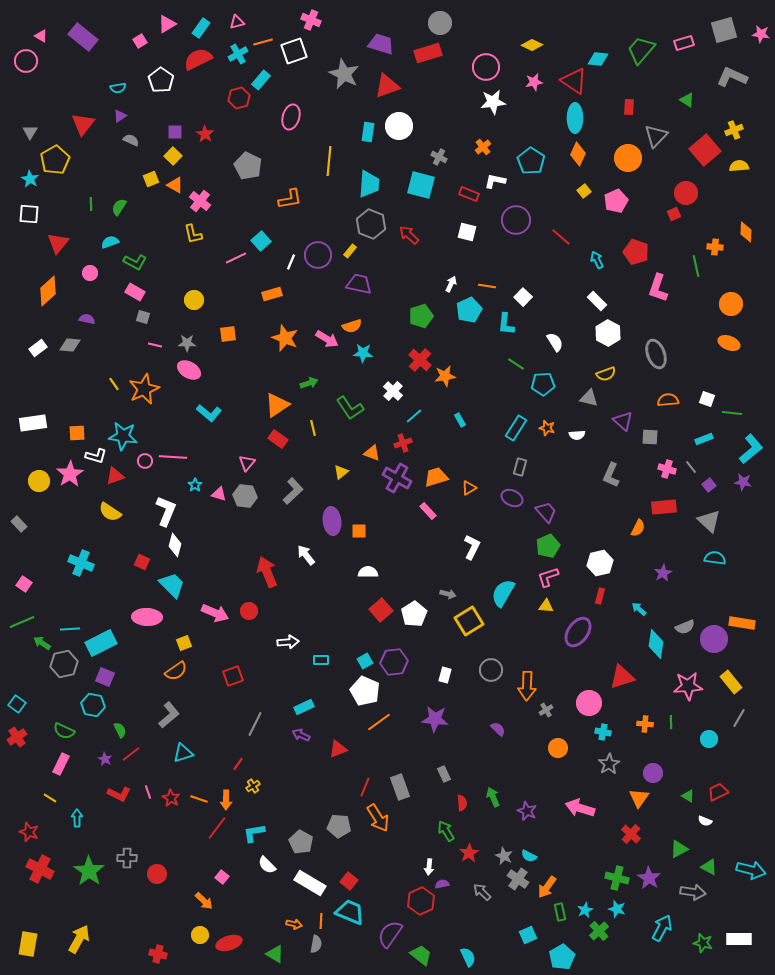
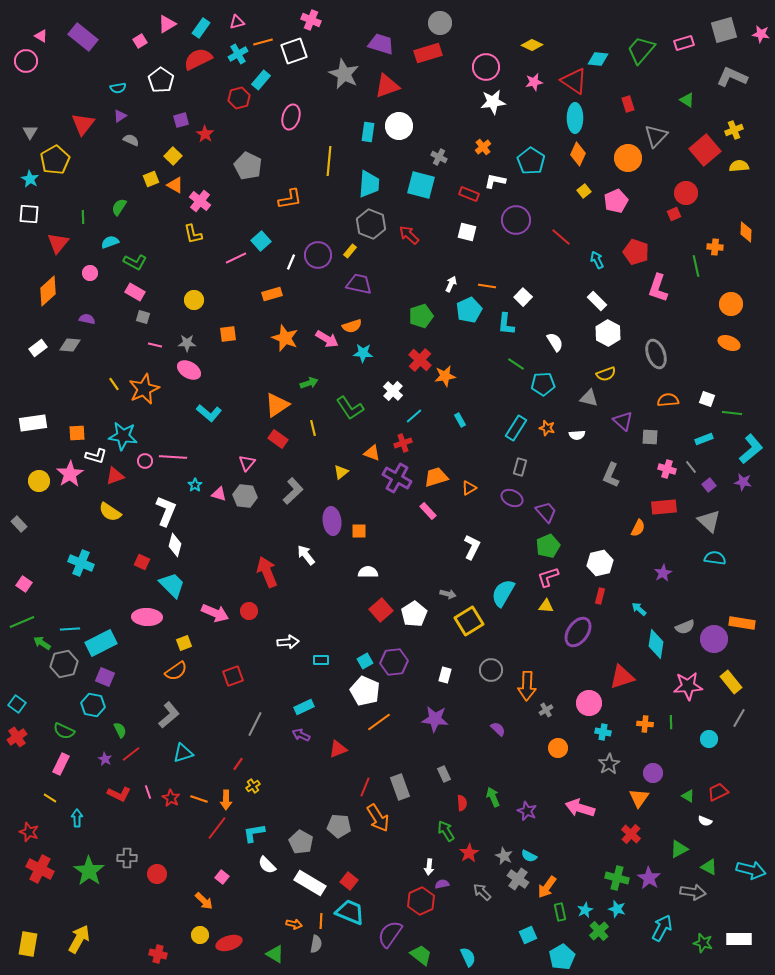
red rectangle at (629, 107): moved 1 px left, 3 px up; rotated 21 degrees counterclockwise
purple square at (175, 132): moved 6 px right, 12 px up; rotated 14 degrees counterclockwise
green line at (91, 204): moved 8 px left, 13 px down
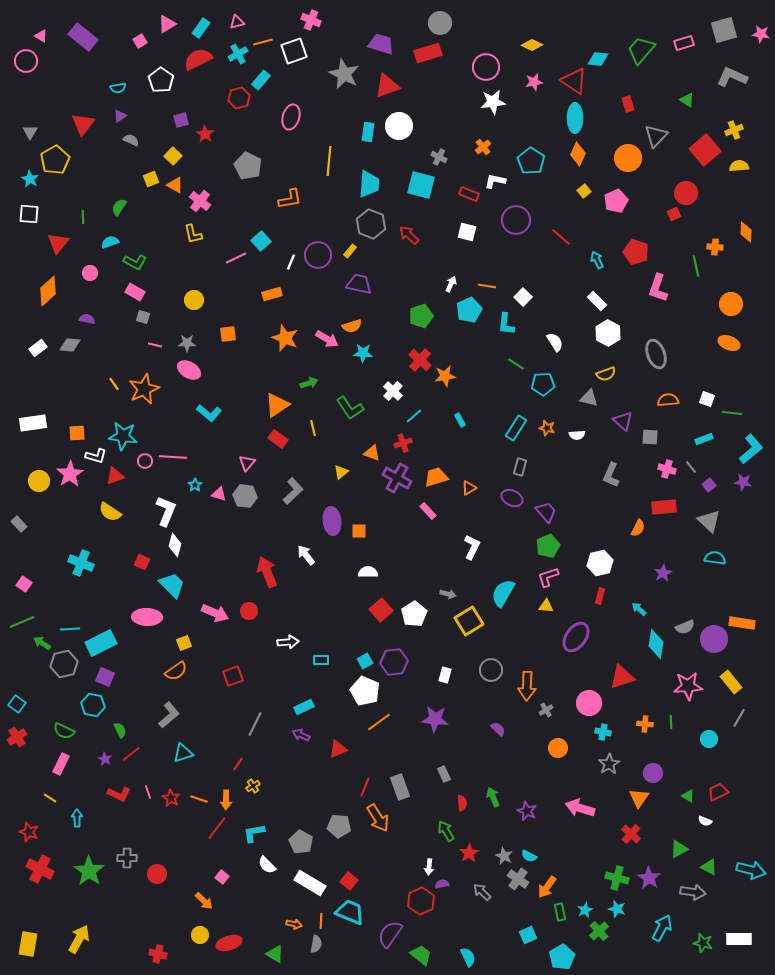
purple ellipse at (578, 632): moved 2 px left, 5 px down
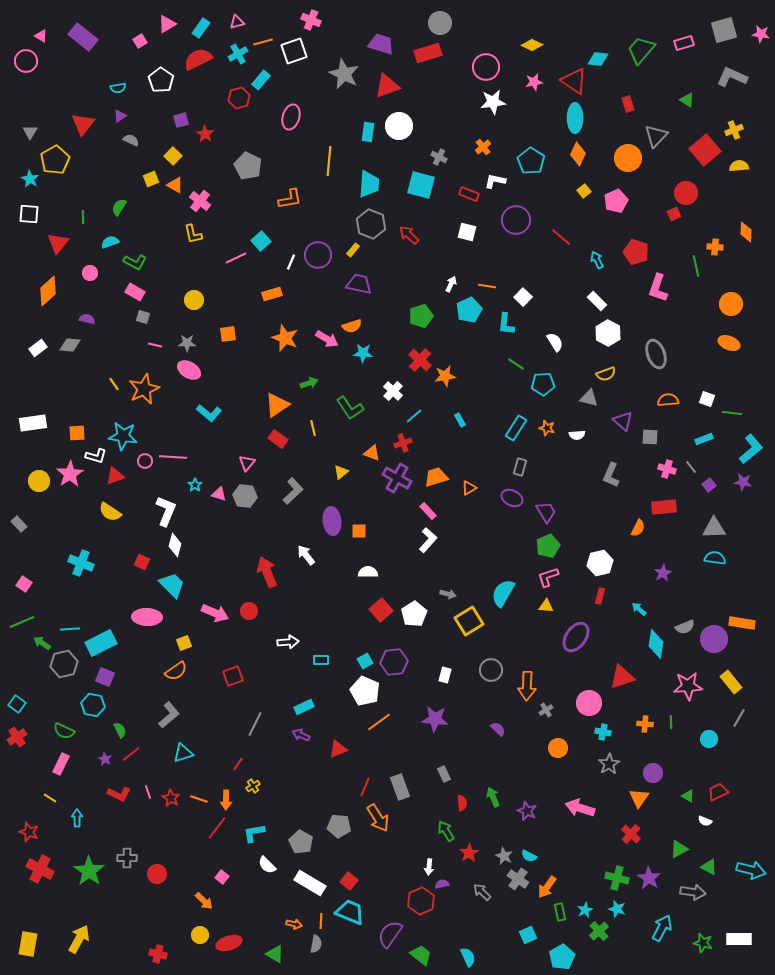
yellow rectangle at (350, 251): moved 3 px right, 1 px up
purple trapezoid at (546, 512): rotated 10 degrees clockwise
gray triangle at (709, 521): moved 5 px right, 7 px down; rotated 45 degrees counterclockwise
white L-shape at (472, 547): moved 44 px left, 7 px up; rotated 15 degrees clockwise
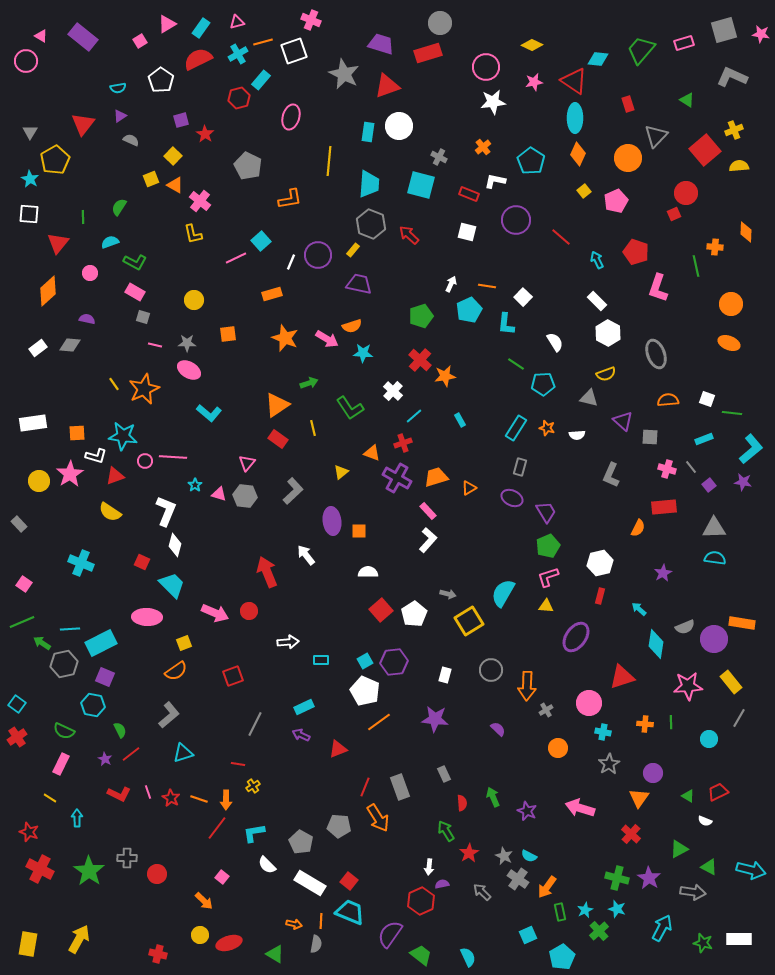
red line at (238, 764): rotated 64 degrees clockwise
